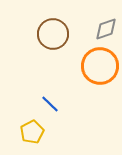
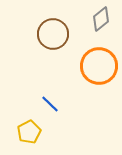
gray diamond: moved 5 px left, 10 px up; rotated 20 degrees counterclockwise
orange circle: moved 1 px left
yellow pentagon: moved 3 px left
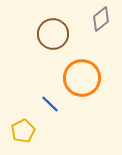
orange circle: moved 17 px left, 12 px down
yellow pentagon: moved 6 px left, 1 px up
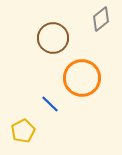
brown circle: moved 4 px down
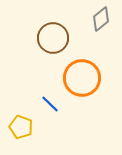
yellow pentagon: moved 2 px left, 4 px up; rotated 25 degrees counterclockwise
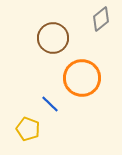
yellow pentagon: moved 7 px right, 2 px down
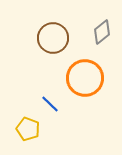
gray diamond: moved 1 px right, 13 px down
orange circle: moved 3 px right
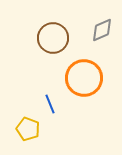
gray diamond: moved 2 px up; rotated 15 degrees clockwise
orange circle: moved 1 px left
blue line: rotated 24 degrees clockwise
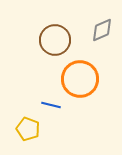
brown circle: moved 2 px right, 2 px down
orange circle: moved 4 px left, 1 px down
blue line: moved 1 px right, 1 px down; rotated 54 degrees counterclockwise
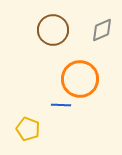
brown circle: moved 2 px left, 10 px up
blue line: moved 10 px right; rotated 12 degrees counterclockwise
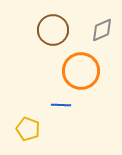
orange circle: moved 1 px right, 8 px up
